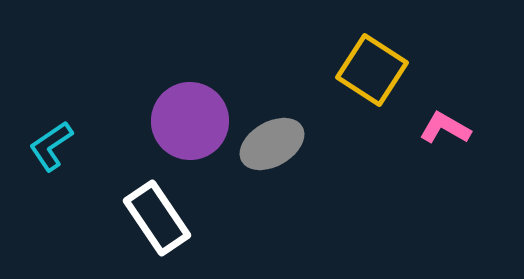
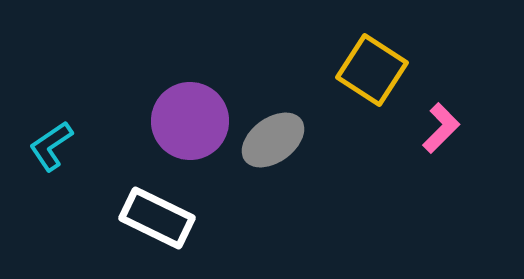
pink L-shape: moved 4 px left; rotated 105 degrees clockwise
gray ellipse: moved 1 px right, 4 px up; rotated 6 degrees counterclockwise
white rectangle: rotated 30 degrees counterclockwise
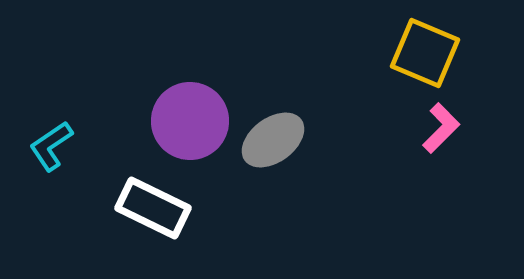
yellow square: moved 53 px right, 17 px up; rotated 10 degrees counterclockwise
white rectangle: moved 4 px left, 10 px up
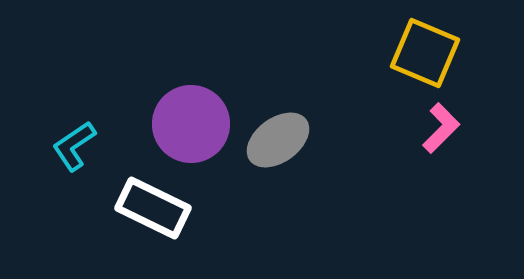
purple circle: moved 1 px right, 3 px down
gray ellipse: moved 5 px right
cyan L-shape: moved 23 px right
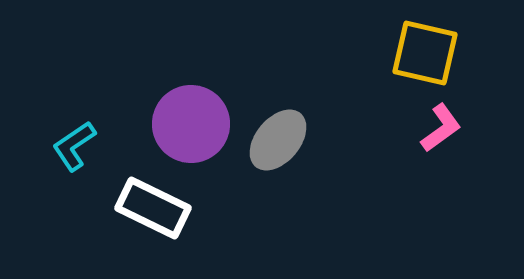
yellow square: rotated 10 degrees counterclockwise
pink L-shape: rotated 9 degrees clockwise
gray ellipse: rotated 14 degrees counterclockwise
